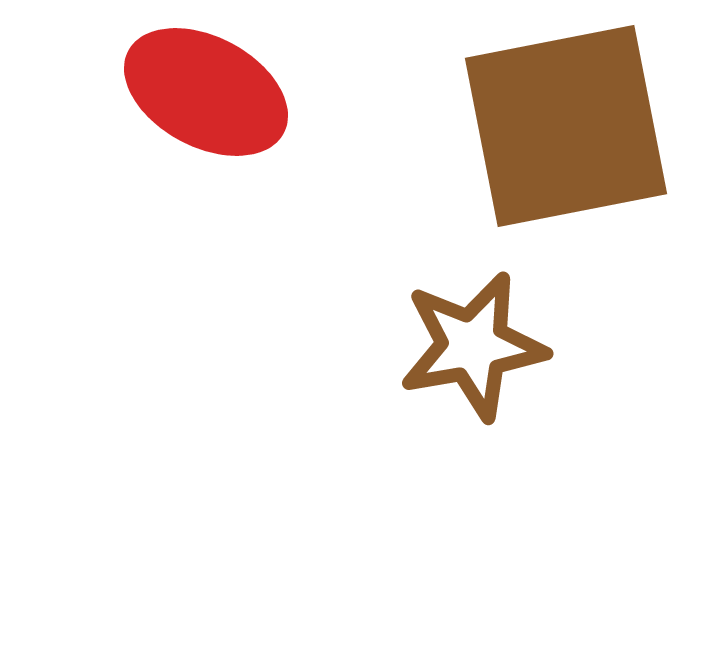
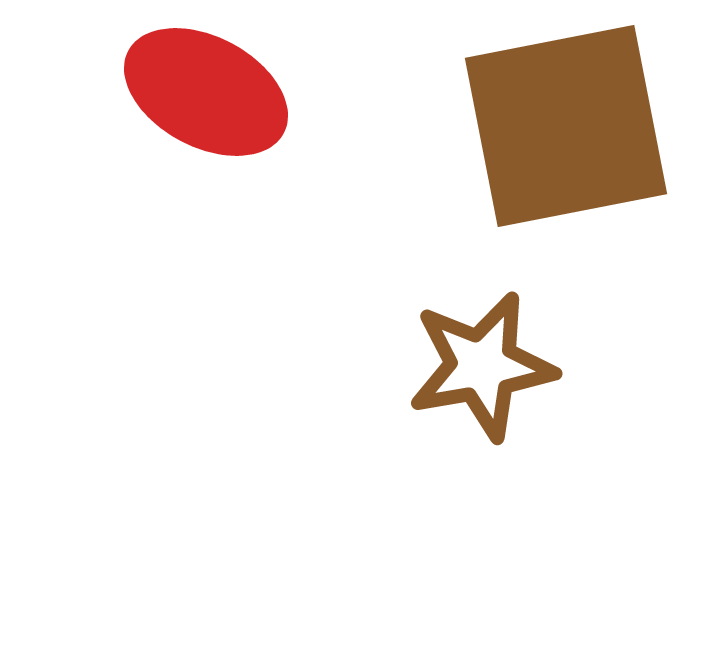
brown star: moved 9 px right, 20 px down
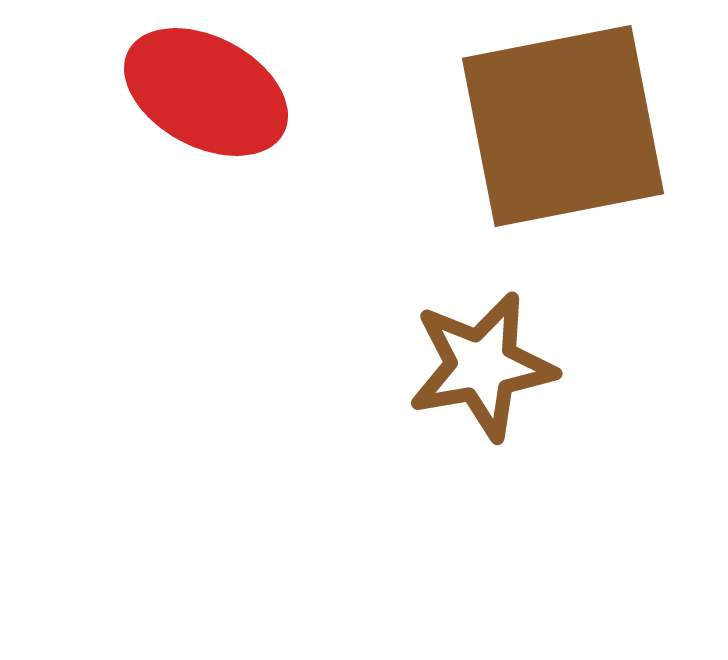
brown square: moved 3 px left
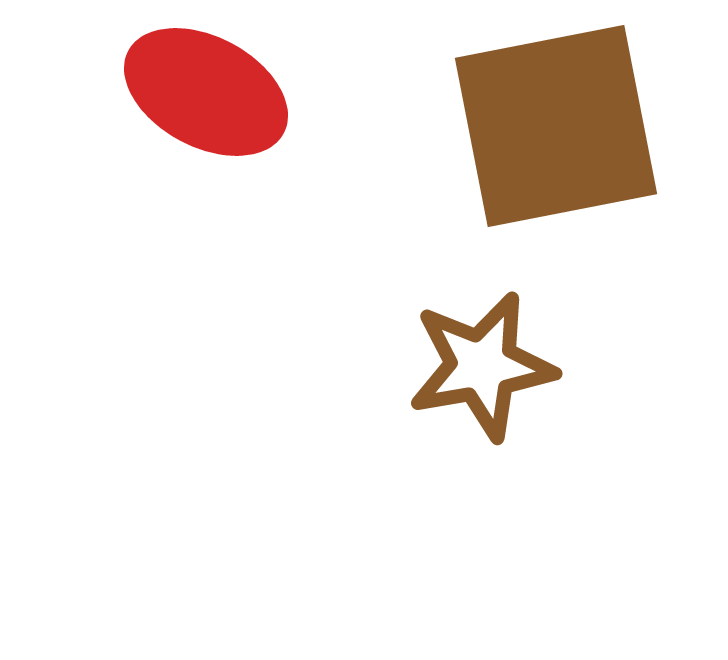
brown square: moved 7 px left
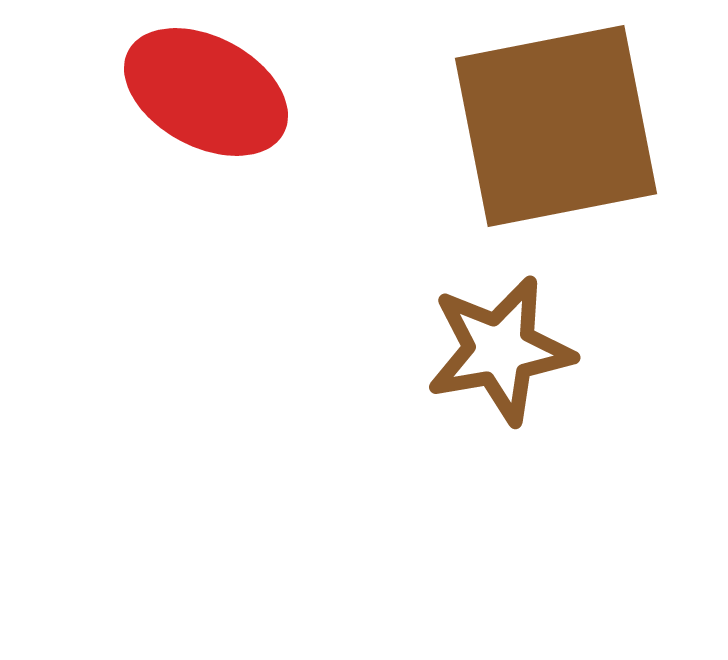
brown star: moved 18 px right, 16 px up
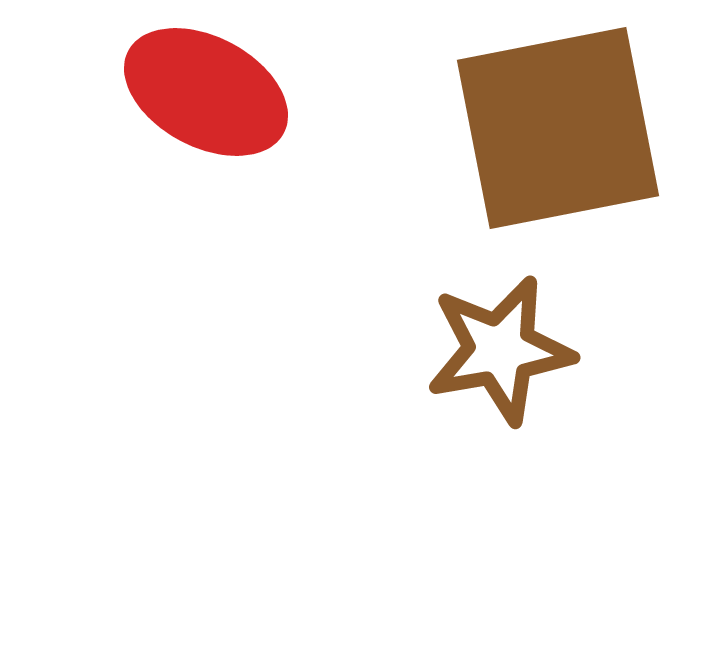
brown square: moved 2 px right, 2 px down
